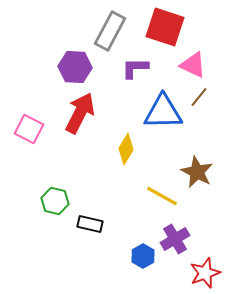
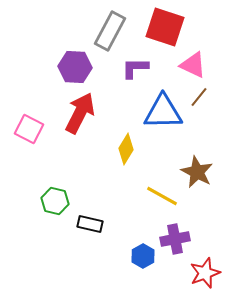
purple cross: rotated 20 degrees clockwise
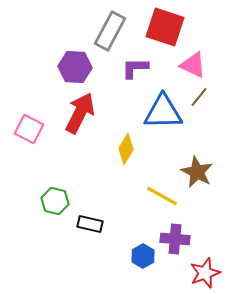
purple cross: rotated 16 degrees clockwise
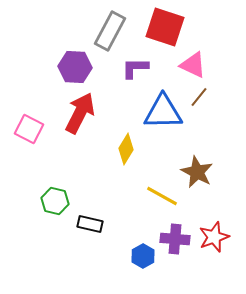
red star: moved 9 px right, 36 px up
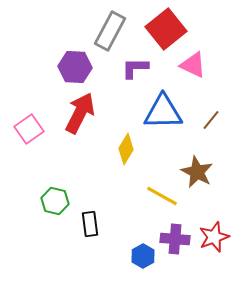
red square: moved 1 px right, 2 px down; rotated 33 degrees clockwise
brown line: moved 12 px right, 23 px down
pink square: rotated 28 degrees clockwise
black rectangle: rotated 70 degrees clockwise
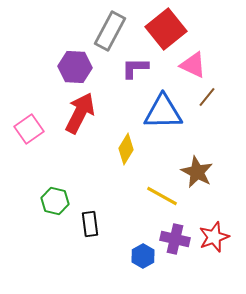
brown line: moved 4 px left, 23 px up
purple cross: rotated 8 degrees clockwise
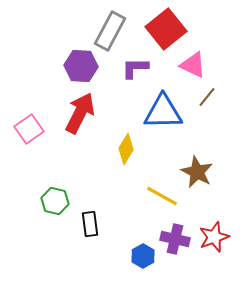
purple hexagon: moved 6 px right, 1 px up
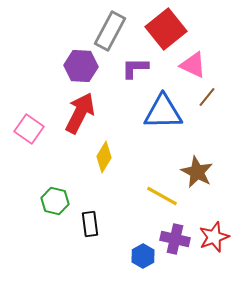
pink square: rotated 20 degrees counterclockwise
yellow diamond: moved 22 px left, 8 px down
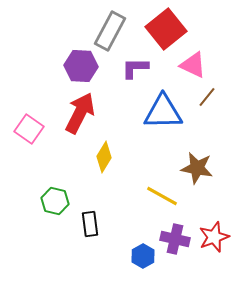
brown star: moved 4 px up; rotated 16 degrees counterclockwise
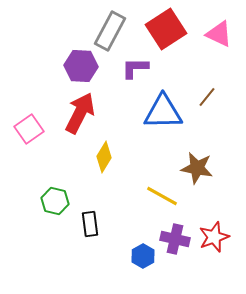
red square: rotated 6 degrees clockwise
pink triangle: moved 26 px right, 31 px up
pink square: rotated 20 degrees clockwise
